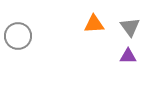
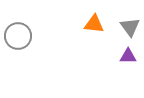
orange triangle: rotated 10 degrees clockwise
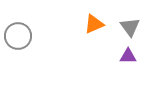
orange triangle: rotated 30 degrees counterclockwise
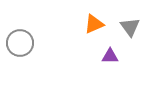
gray circle: moved 2 px right, 7 px down
purple triangle: moved 18 px left
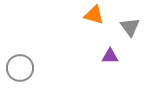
orange triangle: moved 9 px up; rotated 40 degrees clockwise
gray circle: moved 25 px down
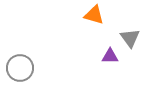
gray triangle: moved 11 px down
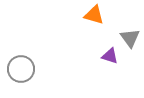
purple triangle: rotated 18 degrees clockwise
gray circle: moved 1 px right, 1 px down
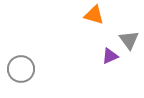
gray triangle: moved 1 px left, 2 px down
purple triangle: rotated 42 degrees counterclockwise
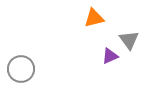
orange triangle: moved 3 px down; rotated 30 degrees counterclockwise
